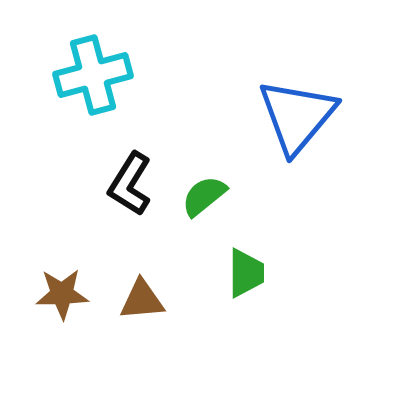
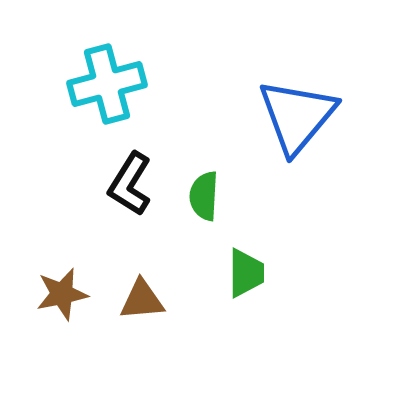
cyan cross: moved 14 px right, 9 px down
green semicircle: rotated 48 degrees counterclockwise
brown star: rotated 10 degrees counterclockwise
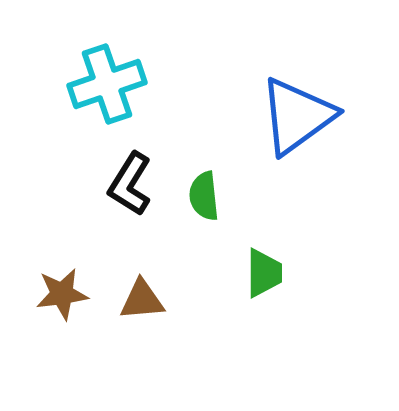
cyan cross: rotated 4 degrees counterclockwise
blue triangle: rotated 14 degrees clockwise
green semicircle: rotated 9 degrees counterclockwise
green trapezoid: moved 18 px right
brown star: rotated 4 degrees clockwise
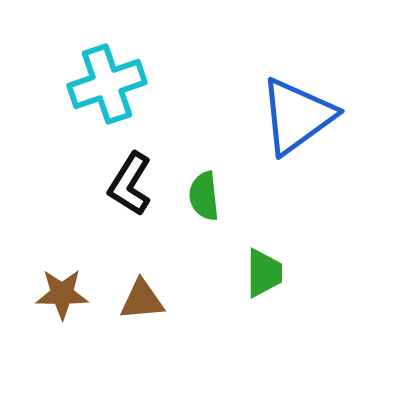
brown star: rotated 8 degrees clockwise
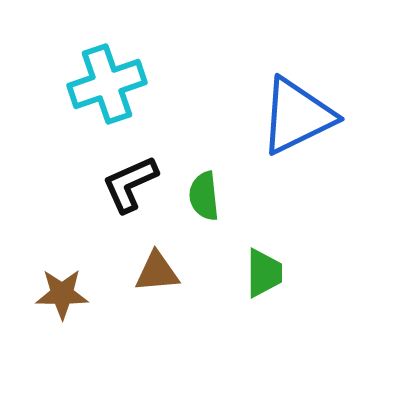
blue triangle: rotated 10 degrees clockwise
black L-shape: rotated 34 degrees clockwise
brown triangle: moved 15 px right, 28 px up
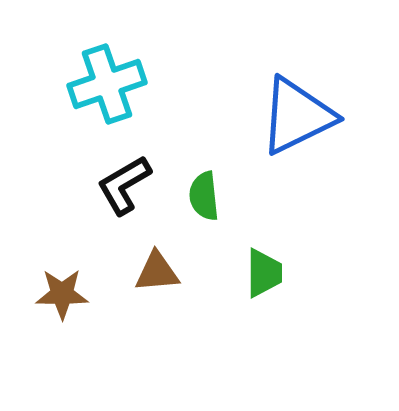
black L-shape: moved 6 px left, 1 px down; rotated 6 degrees counterclockwise
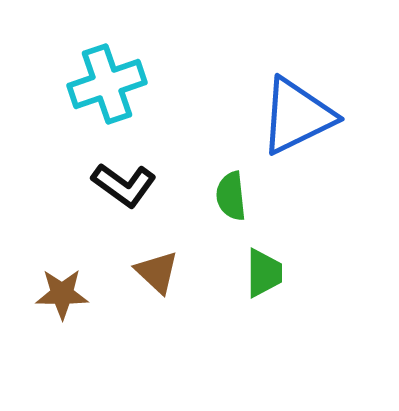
black L-shape: rotated 114 degrees counterclockwise
green semicircle: moved 27 px right
brown triangle: rotated 48 degrees clockwise
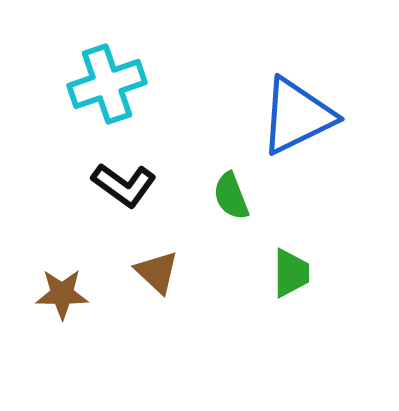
green semicircle: rotated 15 degrees counterclockwise
green trapezoid: moved 27 px right
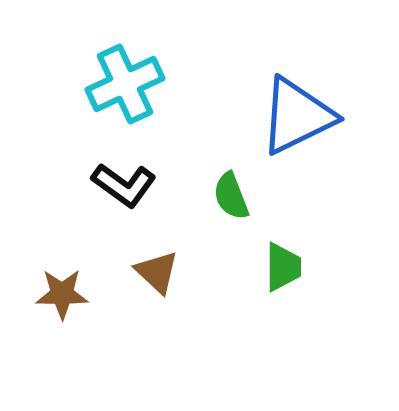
cyan cross: moved 18 px right; rotated 6 degrees counterclockwise
green trapezoid: moved 8 px left, 6 px up
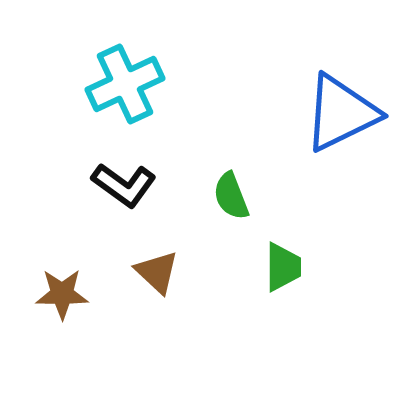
blue triangle: moved 44 px right, 3 px up
